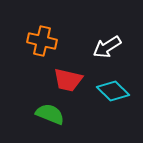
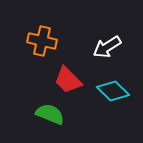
red trapezoid: rotated 32 degrees clockwise
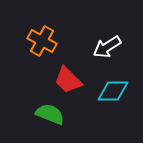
orange cross: rotated 16 degrees clockwise
cyan diamond: rotated 44 degrees counterclockwise
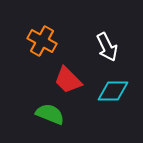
white arrow: rotated 84 degrees counterclockwise
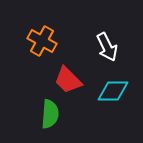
green semicircle: rotated 72 degrees clockwise
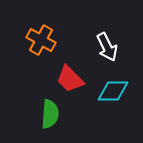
orange cross: moved 1 px left, 1 px up
red trapezoid: moved 2 px right, 1 px up
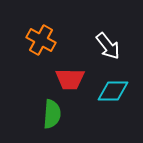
white arrow: moved 1 px right, 1 px up; rotated 12 degrees counterclockwise
red trapezoid: rotated 44 degrees counterclockwise
green semicircle: moved 2 px right
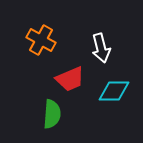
white arrow: moved 7 px left, 2 px down; rotated 24 degrees clockwise
red trapezoid: rotated 24 degrees counterclockwise
cyan diamond: moved 1 px right
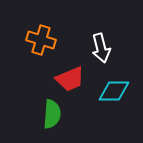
orange cross: rotated 12 degrees counterclockwise
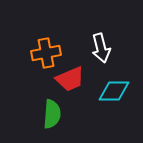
orange cross: moved 5 px right, 13 px down; rotated 28 degrees counterclockwise
